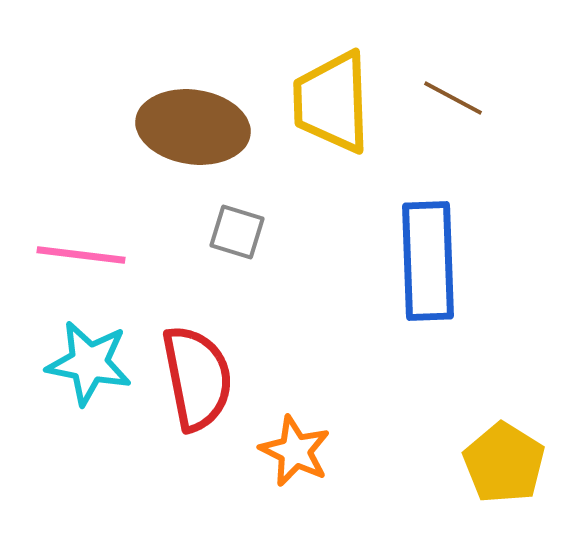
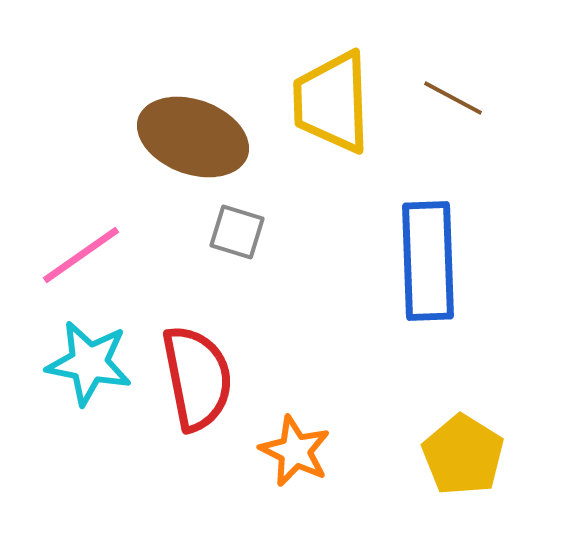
brown ellipse: moved 10 px down; rotated 12 degrees clockwise
pink line: rotated 42 degrees counterclockwise
yellow pentagon: moved 41 px left, 8 px up
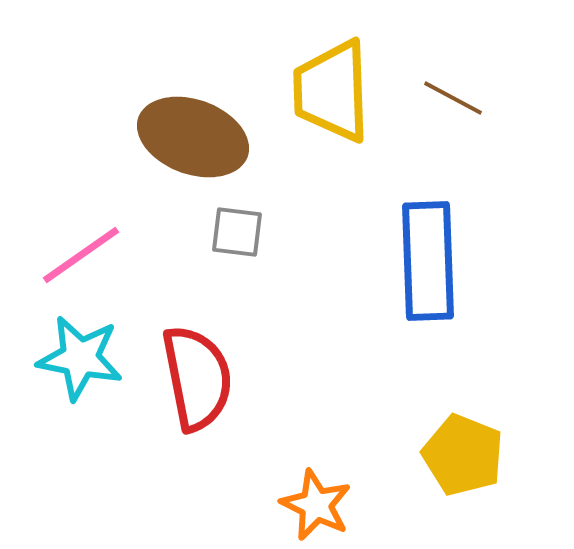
yellow trapezoid: moved 11 px up
gray square: rotated 10 degrees counterclockwise
cyan star: moved 9 px left, 5 px up
orange star: moved 21 px right, 54 px down
yellow pentagon: rotated 10 degrees counterclockwise
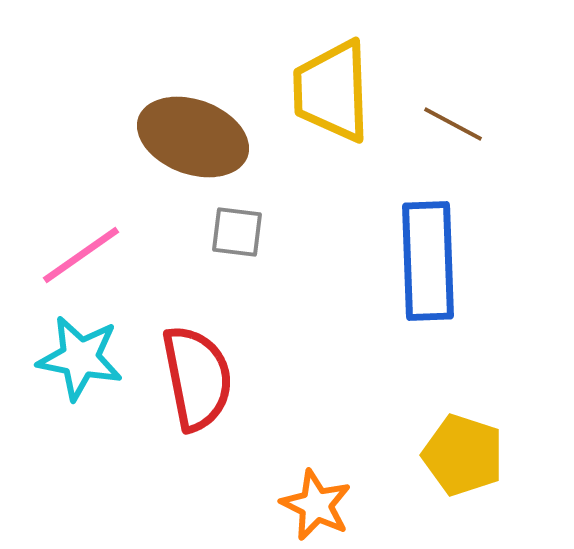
brown line: moved 26 px down
yellow pentagon: rotated 4 degrees counterclockwise
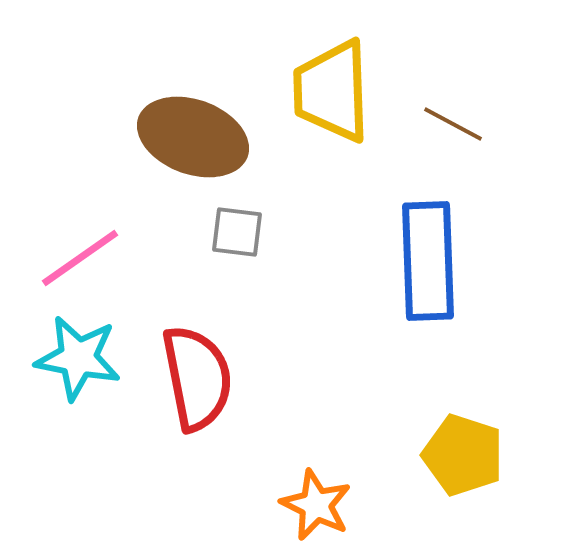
pink line: moved 1 px left, 3 px down
cyan star: moved 2 px left
